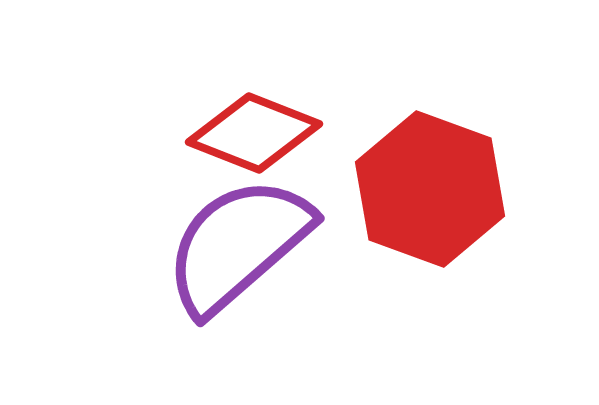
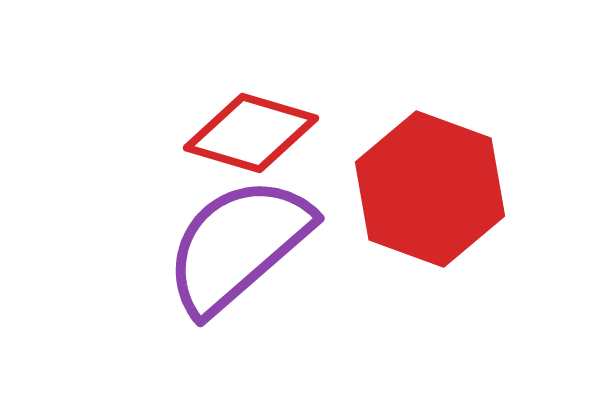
red diamond: moved 3 px left; rotated 5 degrees counterclockwise
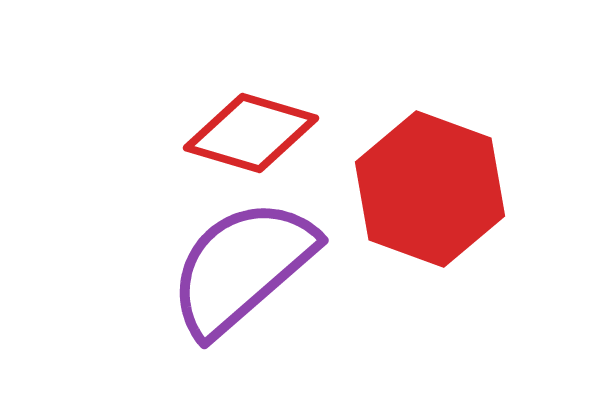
purple semicircle: moved 4 px right, 22 px down
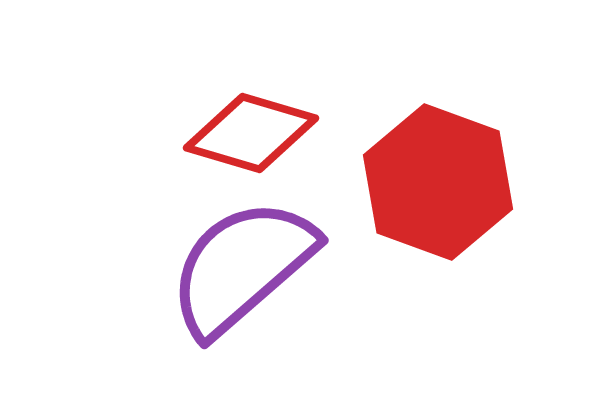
red hexagon: moved 8 px right, 7 px up
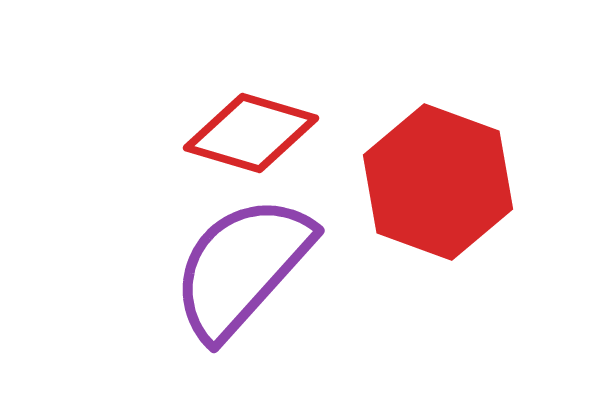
purple semicircle: rotated 7 degrees counterclockwise
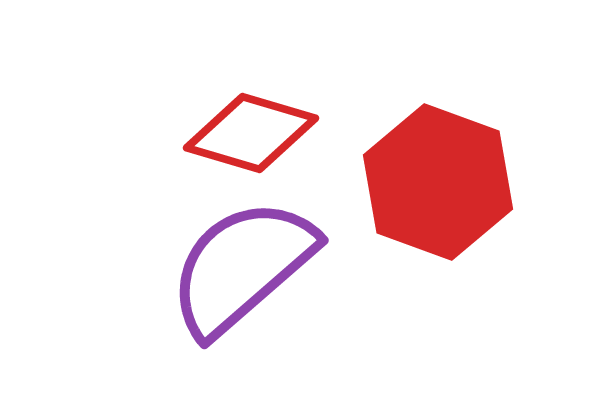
purple semicircle: rotated 7 degrees clockwise
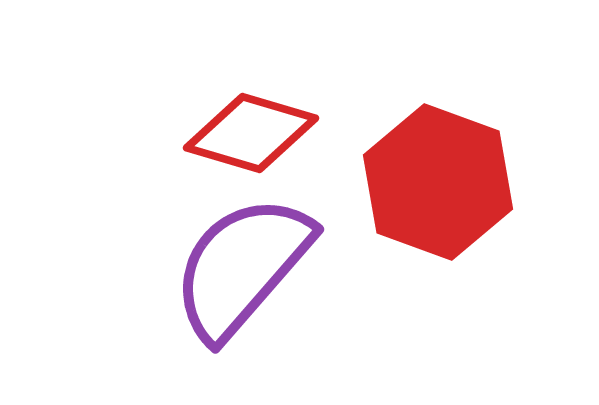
purple semicircle: rotated 8 degrees counterclockwise
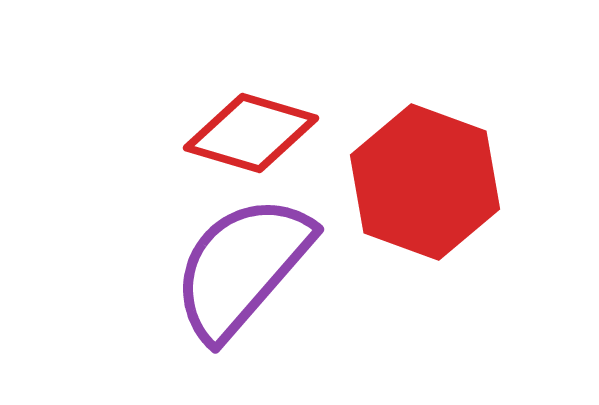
red hexagon: moved 13 px left
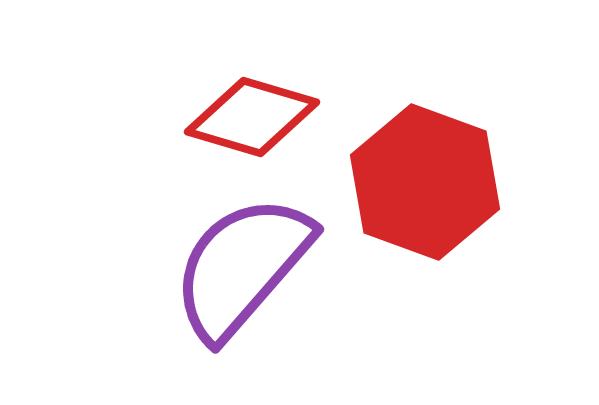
red diamond: moved 1 px right, 16 px up
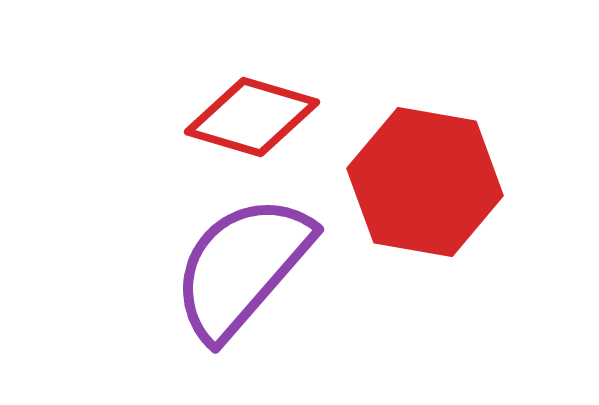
red hexagon: rotated 10 degrees counterclockwise
